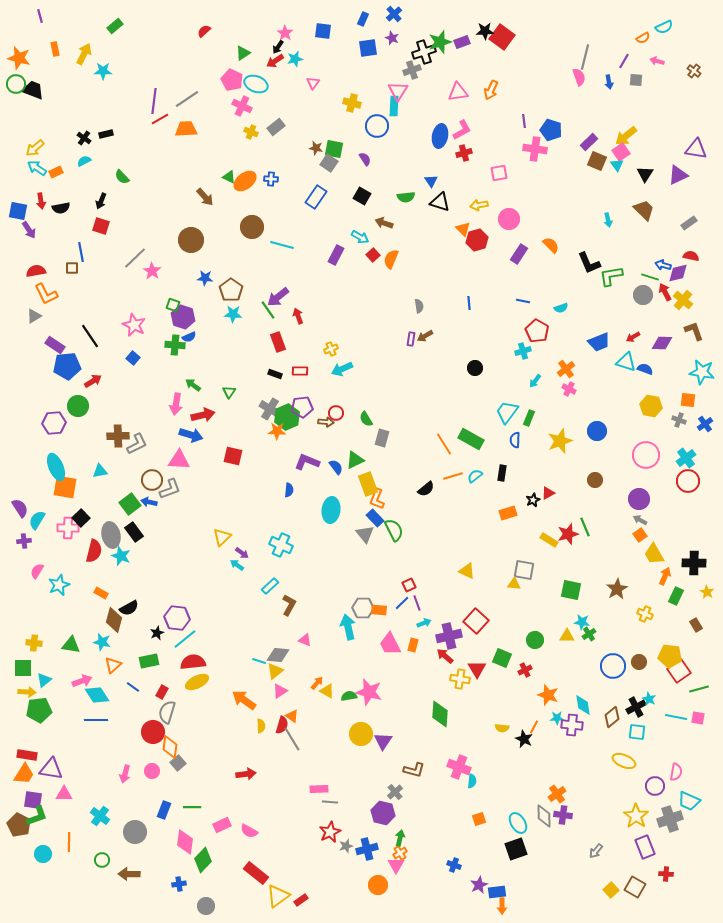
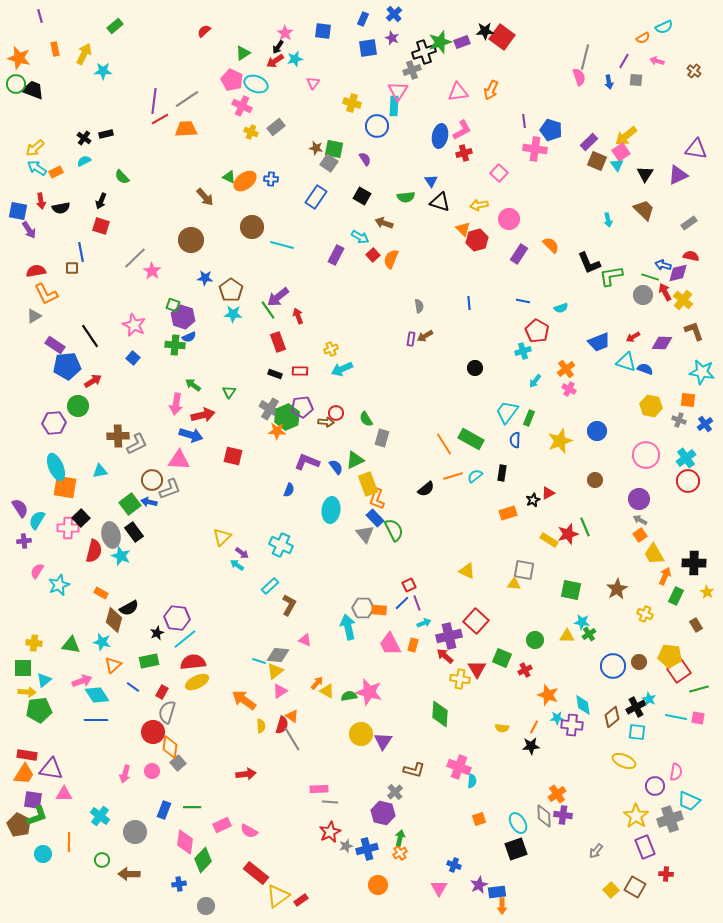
pink square at (499, 173): rotated 36 degrees counterclockwise
blue semicircle at (289, 490): rotated 16 degrees clockwise
black star at (524, 739): moved 7 px right, 7 px down; rotated 30 degrees counterclockwise
pink triangle at (396, 865): moved 43 px right, 23 px down
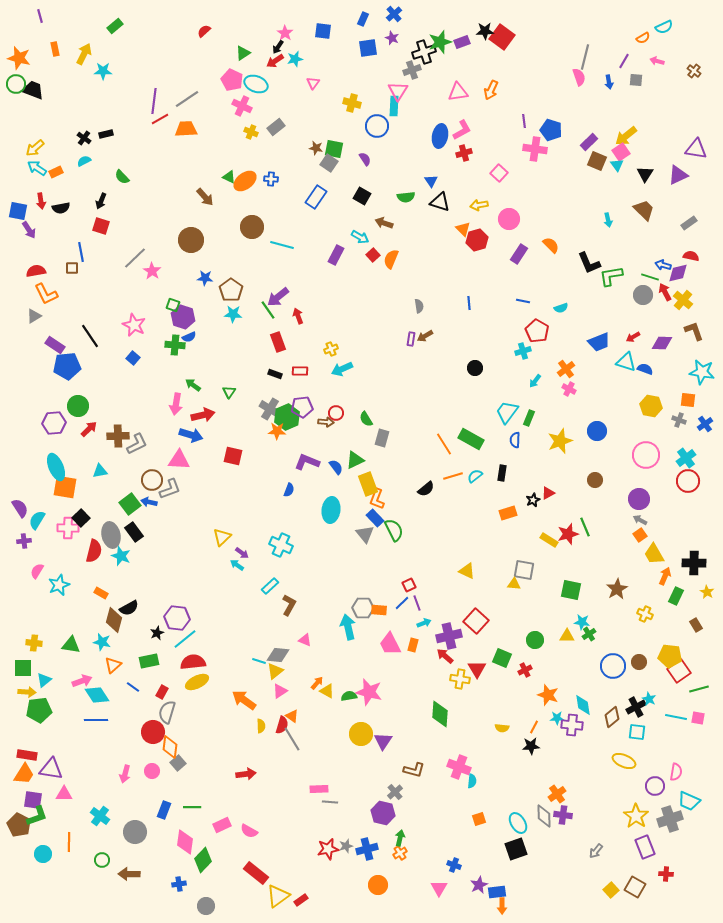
red arrow at (93, 381): moved 4 px left, 48 px down; rotated 12 degrees counterclockwise
red star at (330, 832): moved 2 px left, 17 px down; rotated 15 degrees clockwise
